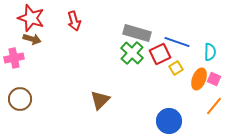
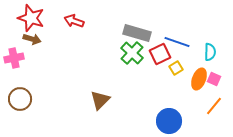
red arrow: rotated 126 degrees clockwise
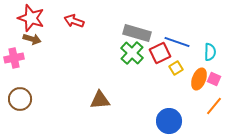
red square: moved 1 px up
brown triangle: rotated 40 degrees clockwise
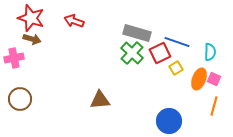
orange line: rotated 24 degrees counterclockwise
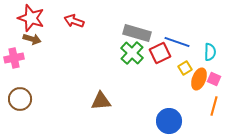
yellow square: moved 9 px right
brown triangle: moved 1 px right, 1 px down
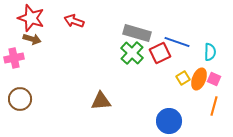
yellow square: moved 2 px left, 10 px down
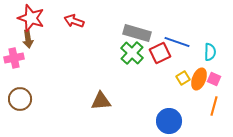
brown arrow: moved 4 px left; rotated 66 degrees clockwise
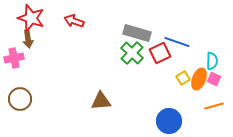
cyan semicircle: moved 2 px right, 9 px down
orange line: rotated 60 degrees clockwise
